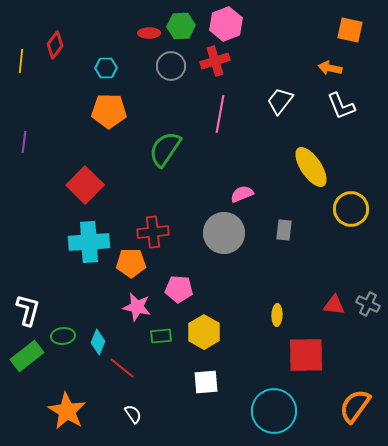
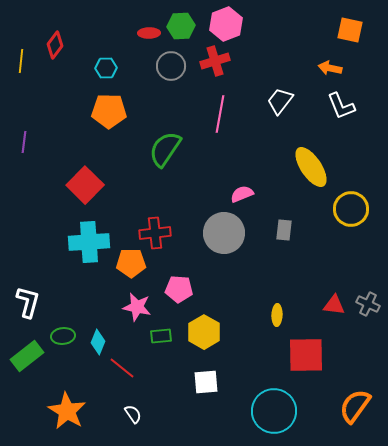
red cross at (153, 232): moved 2 px right, 1 px down
white L-shape at (28, 310): moved 8 px up
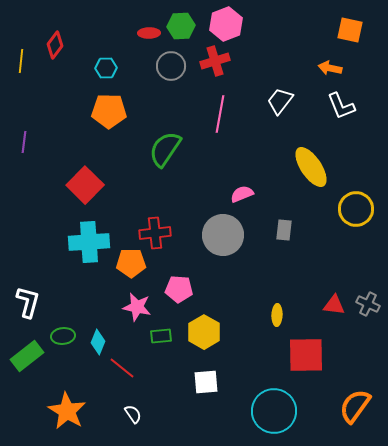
yellow circle at (351, 209): moved 5 px right
gray circle at (224, 233): moved 1 px left, 2 px down
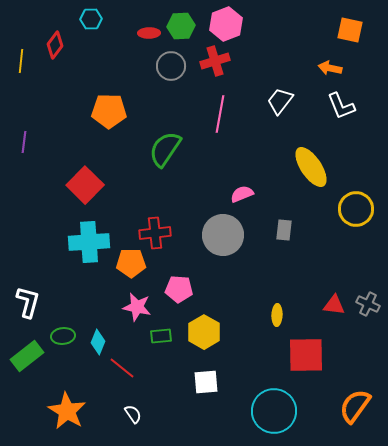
cyan hexagon at (106, 68): moved 15 px left, 49 px up
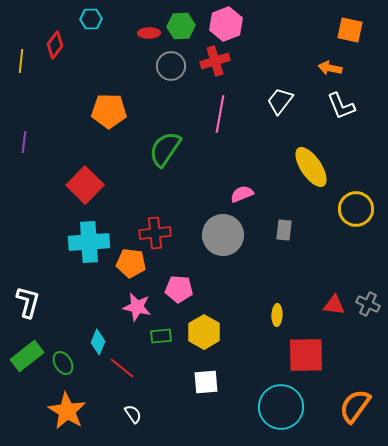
orange pentagon at (131, 263): rotated 8 degrees clockwise
green ellipse at (63, 336): moved 27 px down; rotated 65 degrees clockwise
cyan circle at (274, 411): moved 7 px right, 4 px up
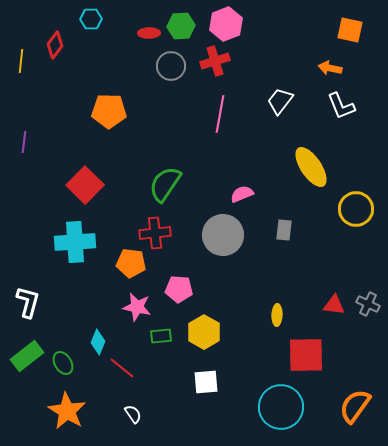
green semicircle at (165, 149): moved 35 px down
cyan cross at (89, 242): moved 14 px left
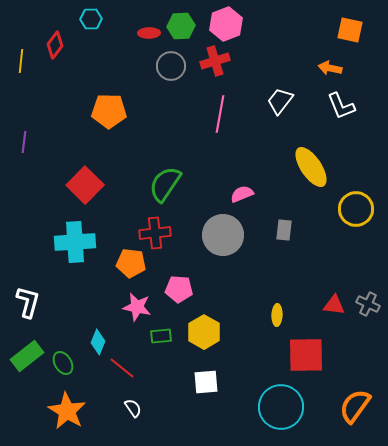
white semicircle at (133, 414): moved 6 px up
